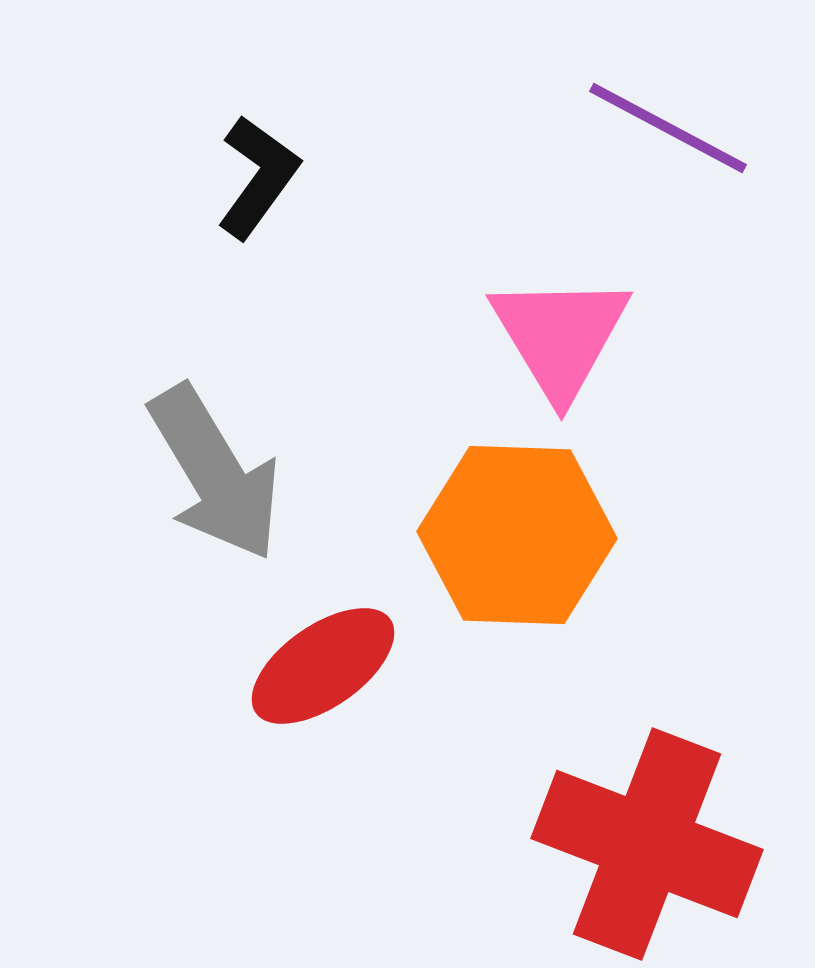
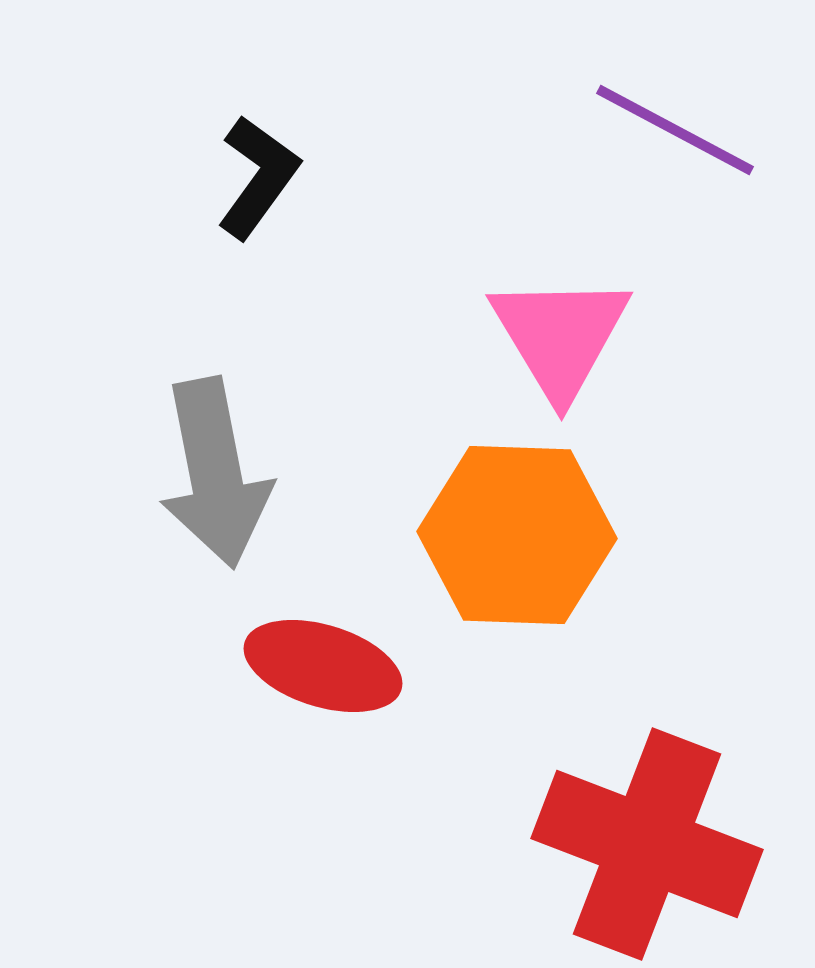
purple line: moved 7 px right, 2 px down
gray arrow: rotated 20 degrees clockwise
red ellipse: rotated 52 degrees clockwise
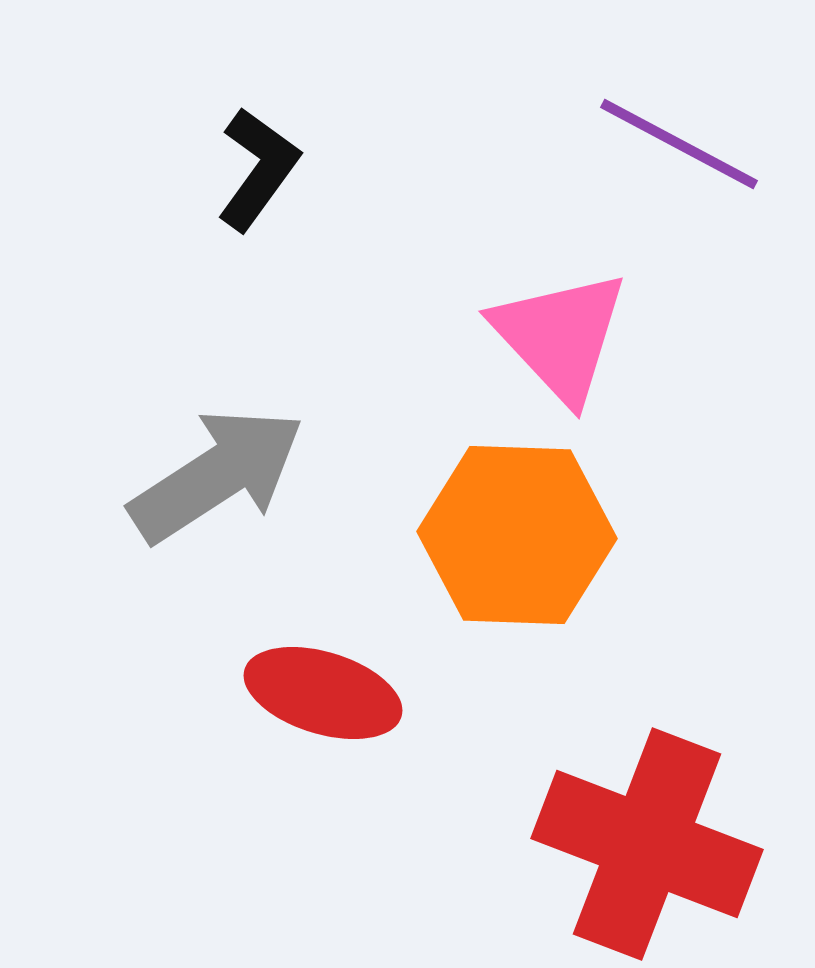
purple line: moved 4 px right, 14 px down
black L-shape: moved 8 px up
pink triangle: rotated 12 degrees counterclockwise
gray arrow: moved 2 px right, 2 px down; rotated 112 degrees counterclockwise
red ellipse: moved 27 px down
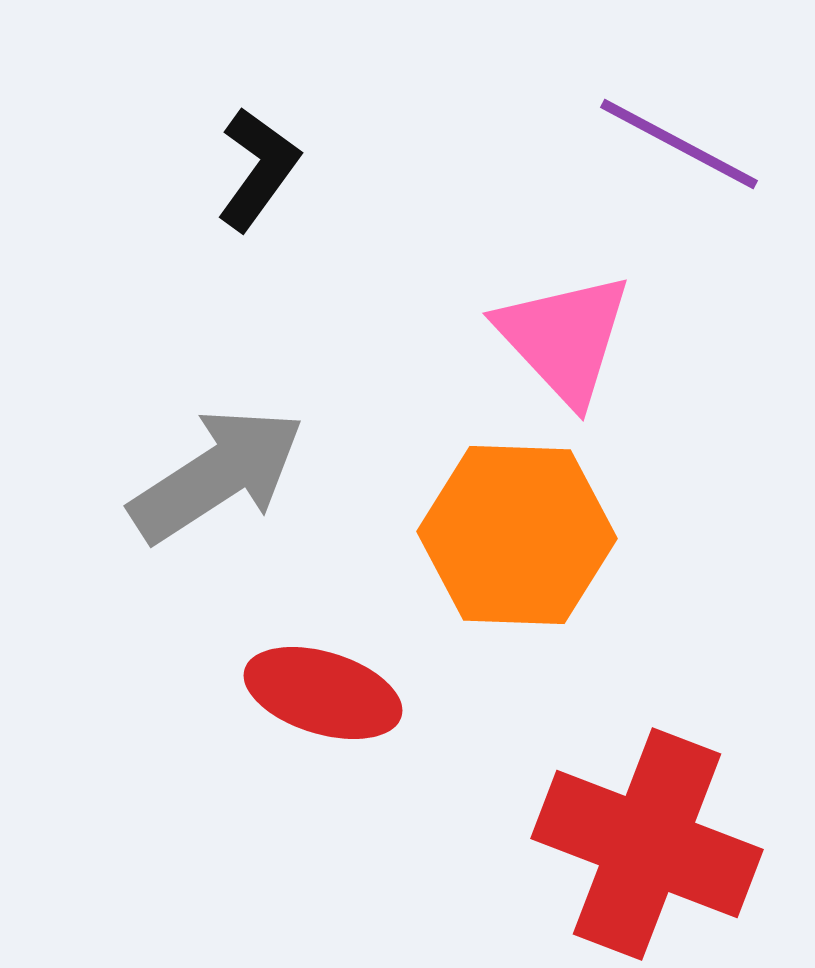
pink triangle: moved 4 px right, 2 px down
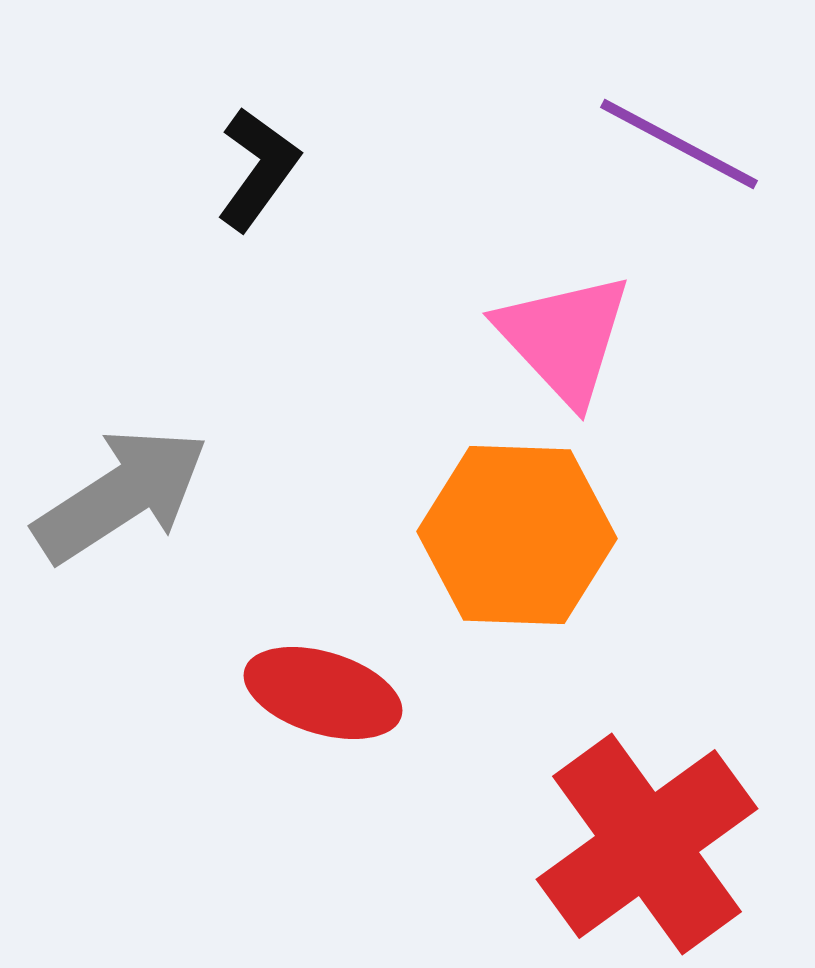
gray arrow: moved 96 px left, 20 px down
red cross: rotated 33 degrees clockwise
